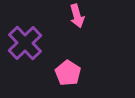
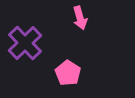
pink arrow: moved 3 px right, 2 px down
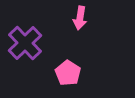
pink arrow: rotated 25 degrees clockwise
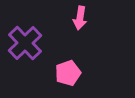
pink pentagon: rotated 20 degrees clockwise
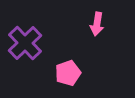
pink arrow: moved 17 px right, 6 px down
